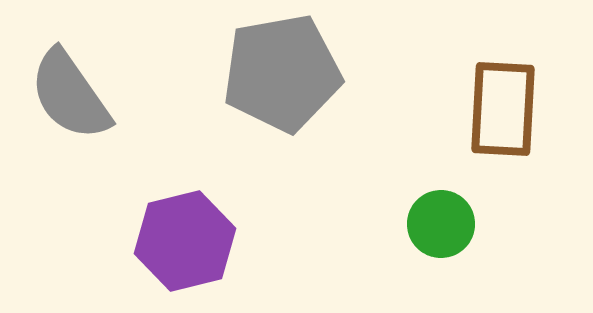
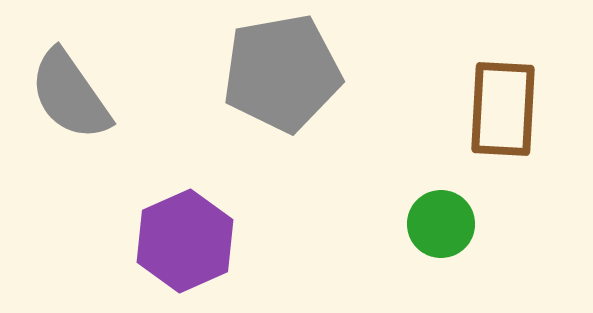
purple hexagon: rotated 10 degrees counterclockwise
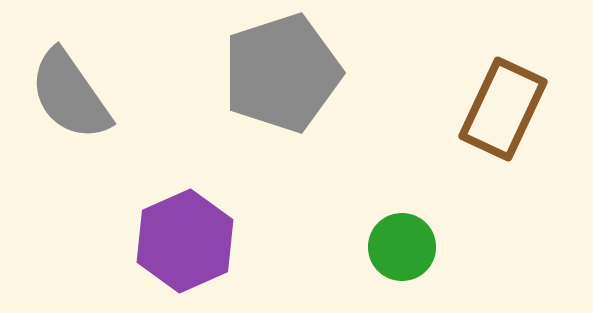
gray pentagon: rotated 8 degrees counterclockwise
brown rectangle: rotated 22 degrees clockwise
green circle: moved 39 px left, 23 px down
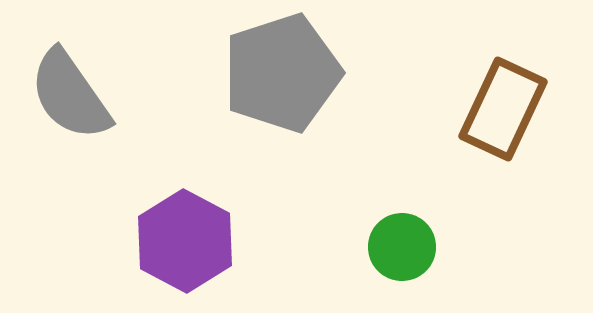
purple hexagon: rotated 8 degrees counterclockwise
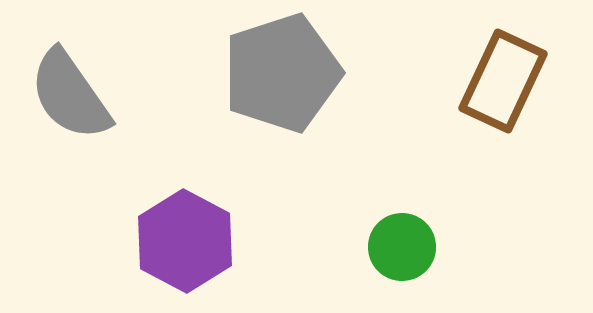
brown rectangle: moved 28 px up
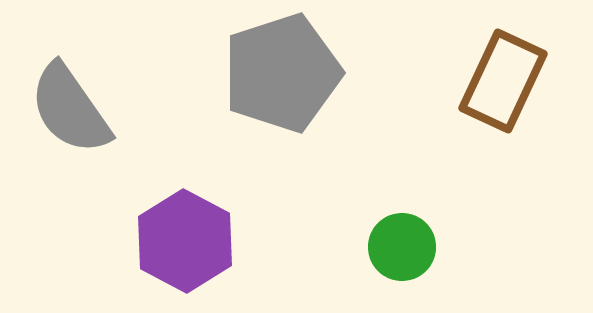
gray semicircle: moved 14 px down
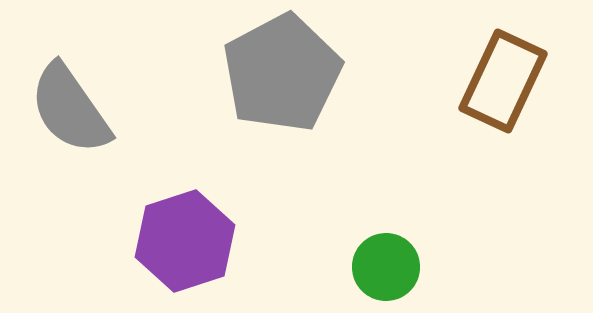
gray pentagon: rotated 10 degrees counterclockwise
purple hexagon: rotated 14 degrees clockwise
green circle: moved 16 px left, 20 px down
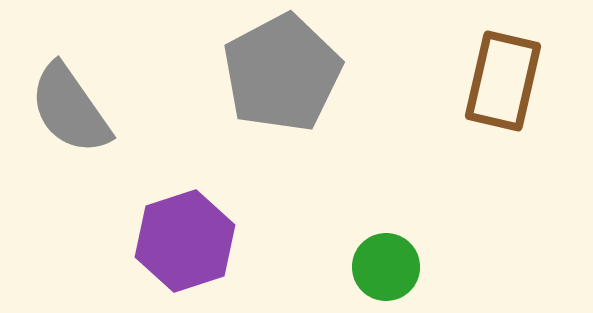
brown rectangle: rotated 12 degrees counterclockwise
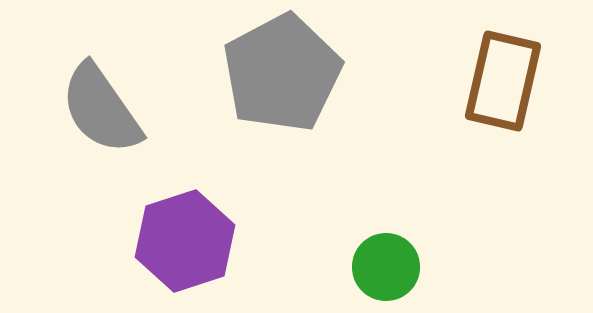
gray semicircle: moved 31 px right
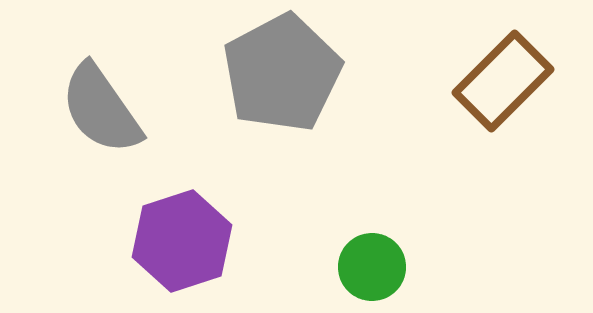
brown rectangle: rotated 32 degrees clockwise
purple hexagon: moved 3 px left
green circle: moved 14 px left
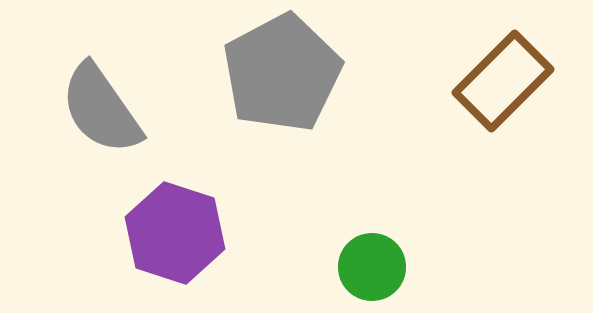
purple hexagon: moved 7 px left, 8 px up; rotated 24 degrees counterclockwise
